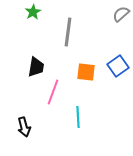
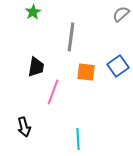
gray line: moved 3 px right, 5 px down
cyan line: moved 22 px down
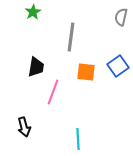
gray semicircle: moved 3 px down; rotated 36 degrees counterclockwise
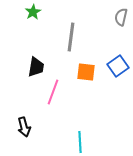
cyan line: moved 2 px right, 3 px down
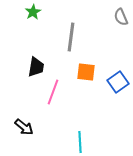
gray semicircle: rotated 36 degrees counterclockwise
blue square: moved 16 px down
black arrow: rotated 36 degrees counterclockwise
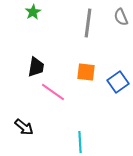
gray line: moved 17 px right, 14 px up
pink line: rotated 75 degrees counterclockwise
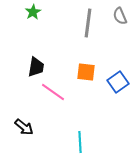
gray semicircle: moved 1 px left, 1 px up
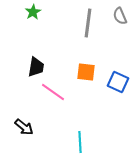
blue square: rotated 30 degrees counterclockwise
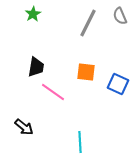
green star: moved 2 px down
gray line: rotated 20 degrees clockwise
blue square: moved 2 px down
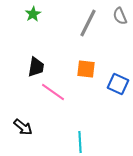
orange square: moved 3 px up
black arrow: moved 1 px left
